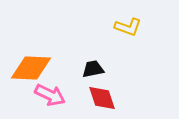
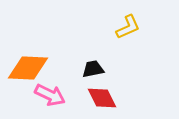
yellow L-shape: rotated 44 degrees counterclockwise
orange diamond: moved 3 px left
red diamond: rotated 8 degrees counterclockwise
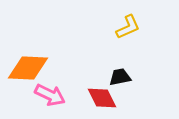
black trapezoid: moved 27 px right, 8 px down
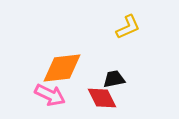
orange diamond: moved 34 px right; rotated 9 degrees counterclockwise
black trapezoid: moved 6 px left, 2 px down
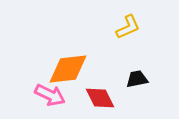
orange diamond: moved 6 px right, 1 px down
black trapezoid: moved 23 px right
red diamond: moved 2 px left
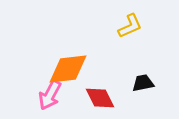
yellow L-shape: moved 2 px right, 1 px up
black trapezoid: moved 6 px right, 4 px down
pink arrow: rotated 92 degrees clockwise
